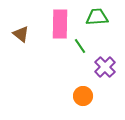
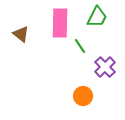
green trapezoid: rotated 120 degrees clockwise
pink rectangle: moved 1 px up
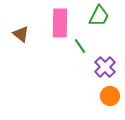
green trapezoid: moved 2 px right, 1 px up
orange circle: moved 27 px right
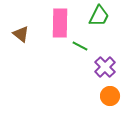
green line: rotated 28 degrees counterclockwise
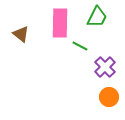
green trapezoid: moved 2 px left, 1 px down
orange circle: moved 1 px left, 1 px down
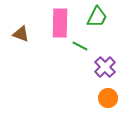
brown triangle: rotated 18 degrees counterclockwise
orange circle: moved 1 px left, 1 px down
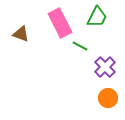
pink rectangle: rotated 28 degrees counterclockwise
